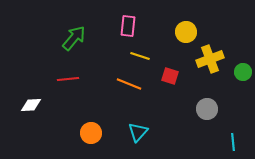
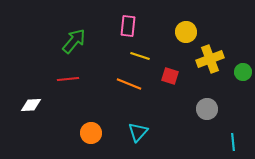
green arrow: moved 3 px down
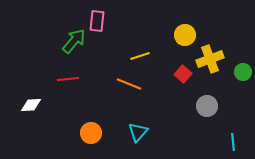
pink rectangle: moved 31 px left, 5 px up
yellow circle: moved 1 px left, 3 px down
yellow line: rotated 36 degrees counterclockwise
red square: moved 13 px right, 2 px up; rotated 24 degrees clockwise
gray circle: moved 3 px up
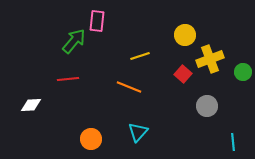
orange line: moved 3 px down
orange circle: moved 6 px down
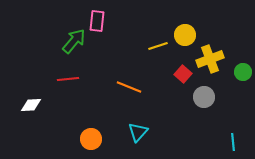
yellow line: moved 18 px right, 10 px up
gray circle: moved 3 px left, 9 px up
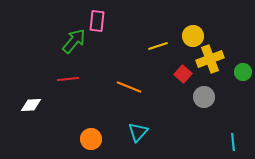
yellow circle: moved 8 px right, 1 px down
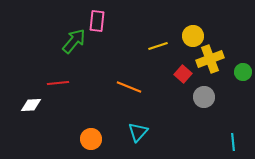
red line: moved 10 px left, 4 px down
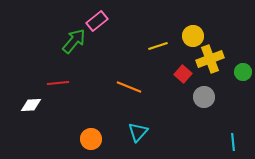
pink rectangle: rotated 45 degrees clockwise
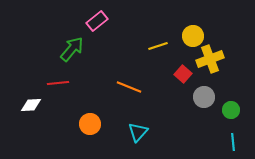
green arrow: moved 2 px left, 8 px down
green circle: moved 12 px left, 38 px down
orange circle: moved 1 px left, 15 px up
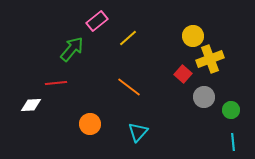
yellow line: moved 30 px left, 8 px up; rotated 24 degrees counterclockwise
red line: moved 2 px left
orange line: rotated 15 degrees clockwise
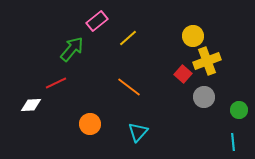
yellow cross: moved 3 px left, 2 px down
red line: rotated 20 degrees counterclockwise
green circle: moved 8 px right
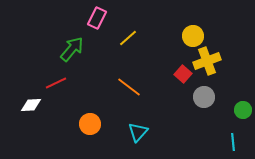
pink rectangle: moved 3 px up; rotated 25 degrees counterclockwise
green circle: moved 4 px right
